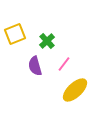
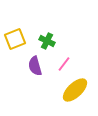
yellow square: moved 5 px down
green cross: rotated 21 degrees counterclockwise
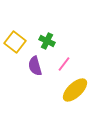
yellow square: moved 3 px down; rotated 30 degrees counterclockwise
